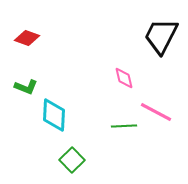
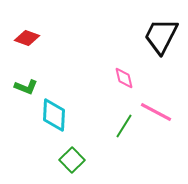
green line: rotated 55 degrees counterclockwise
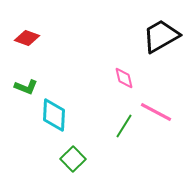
black trapezoid: rotated 33 degrees clockwise
green square: moved 1 px right, 1 px up
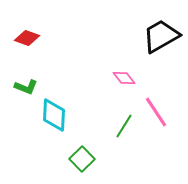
pink diamond: rotated 25 degrees counterclockwise
pink line: rotated 28 degrees clockwise
green square: moved 9 px right
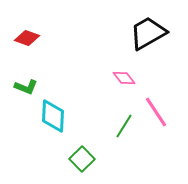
black trapezoid: moved 13 px left, 3 px up
cyan diamond: moved 1 px left, 1 px down
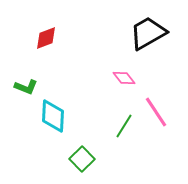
red diamond: moved 19 px right; rotated 40 degrees counterclockwise
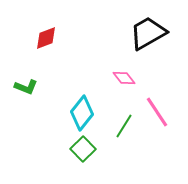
pink line: moved 1 px right
cyan diamond: moved 29 px right, 3 px up; rotated 36 degrees clockwise
green square: moved 1 px right, 10 px up
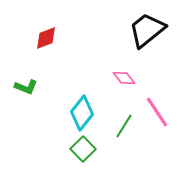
black trapezoid: moved 1 px left, 3 px up; rotated 9 degrees counterclockwise
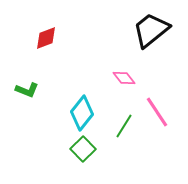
black trapezoid: moved 4 px right
green L-shape: moved 1 px right, 3 px down
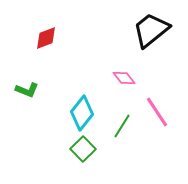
green line: moved 2 px left
